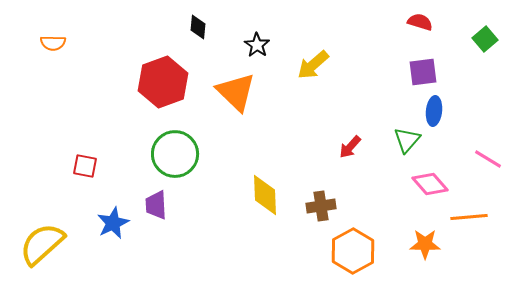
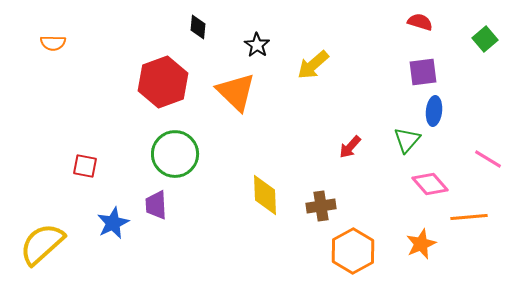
orange star: moved 4 px left; rotated 24 degrees counterclockwise
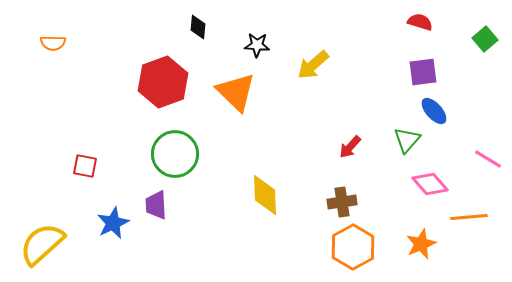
black star: rotated 30 degrees counterclockwise
blue ellipse: rotated 48 degrees counterclockwise
brown cross: moved 21 px right, 4 px up
orange hexagon: moved 4 px up
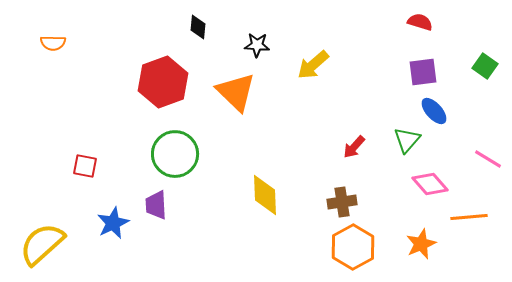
green square: moved 27 px down; rotated 15 degrees counterclockwise
red arrow: moved 4 px right
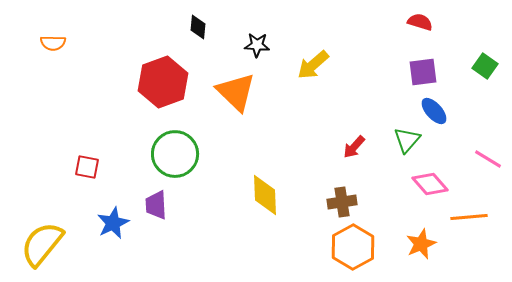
red square: moved 2 px right, 1 px down
yellow semicircle: rotated 9 degrees counterclockwise
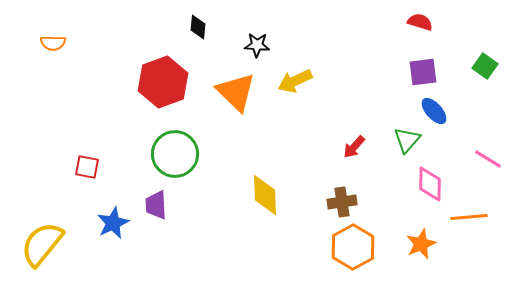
yellow arrow: moved 18 px left, 16 px down; rotated 16 degrees clockwise
pink diamond: rotated 42 degrees clockwise
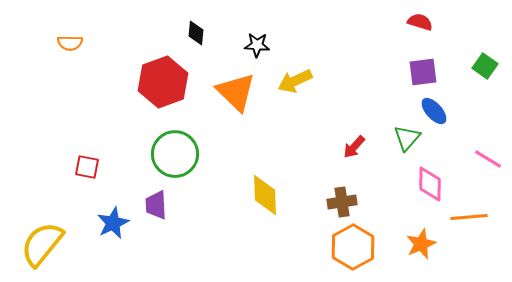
black diamond: moved 2 px left, 6 px down
orange semicircle: moved 17 px right
green triangle: moved 2 px up
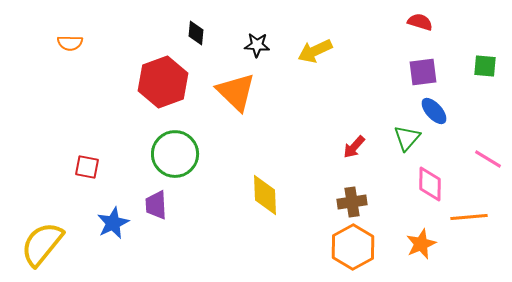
green square: rotated 30 degrees counterclockwise
yellow arrow: moved 20 px right, 30 px up
brown cross: moved 10 px right
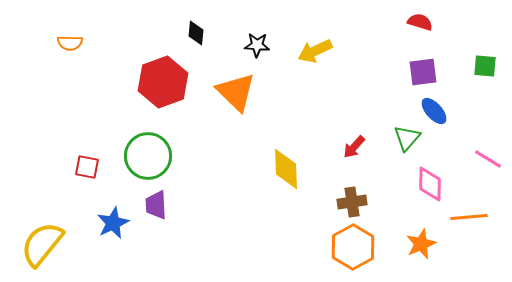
green circle: moved 27 px left, 2 px down
yellow diamond: moved 21 px right, 26 px up
